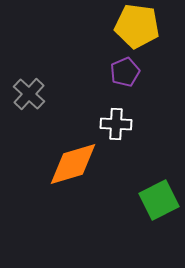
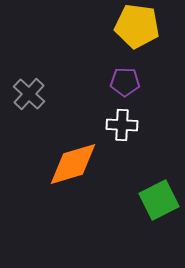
purple pentagon: moved 10 px down; rotated 24 degrees clockwise
white cross: moved 6 px right, 1 px down
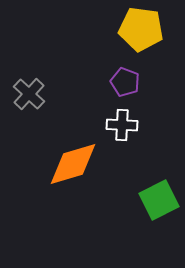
yellow pentagon: moved 4 px right, 3 px down
purple pentagon: rotated 20 degrees clockwise
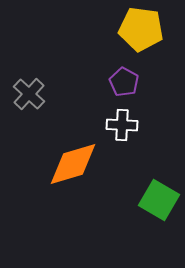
purple pentagon: moved 1 px left; rotated 8 degrees clockwise
green square: rotated 33 degrees counterclockwise
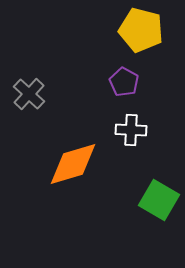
yellow pentagon: moved 1 px down; rotated 6 degrees clockwise
white cross: moved 9 px right, 5 px down
